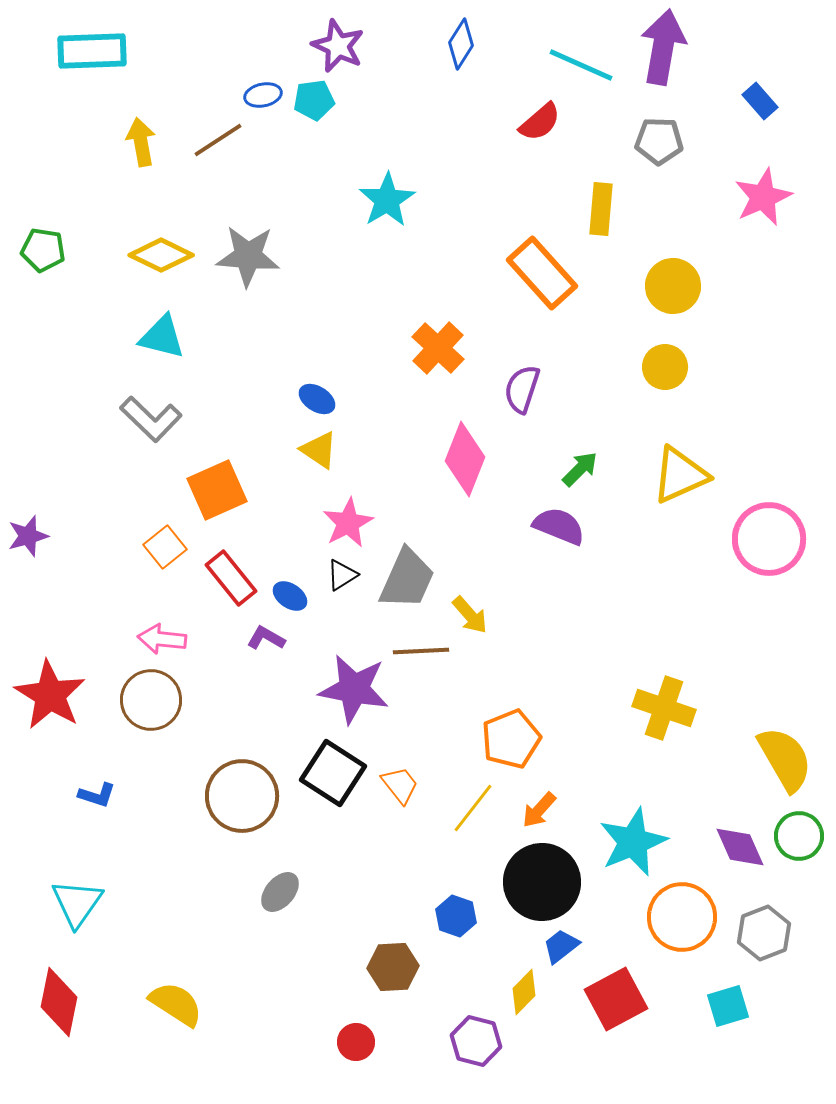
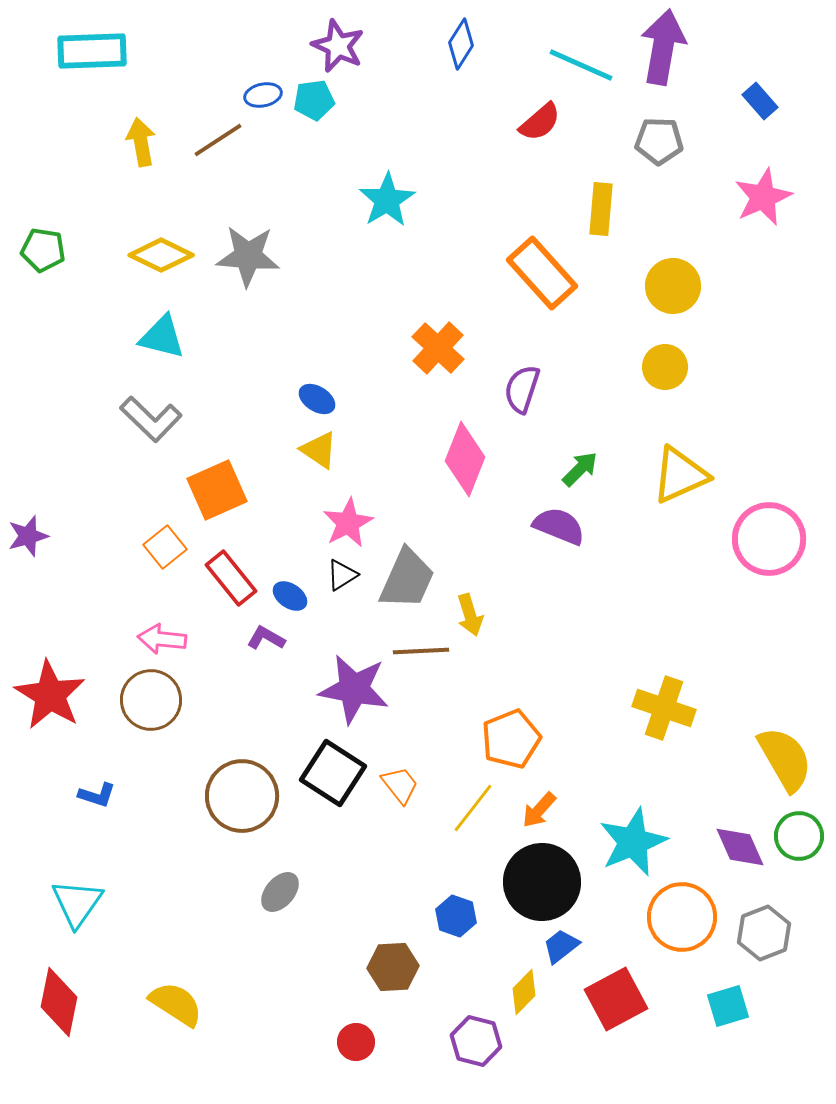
yellow arrow at (470, 615): rotated 24 degrees clockwise
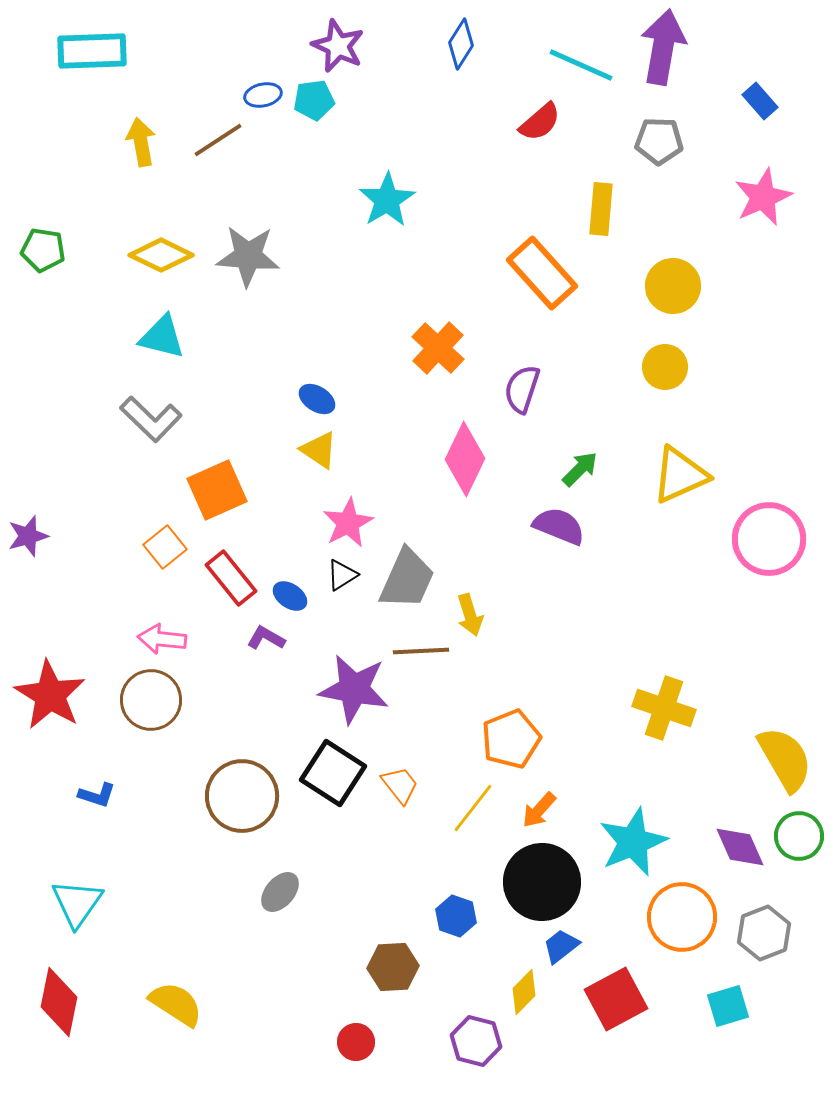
pink diamond at (465, 459): rotated 4 degrees clockwise
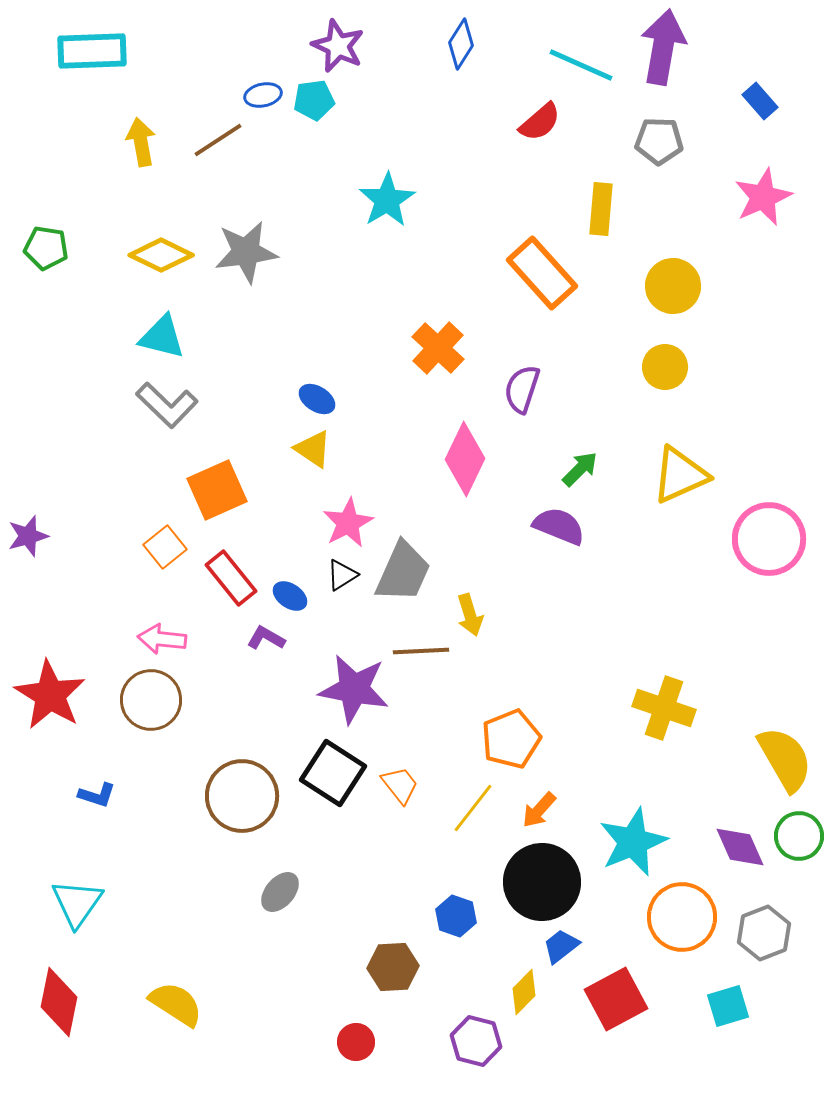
green pentagon at (43, 250): moved 3 px right, 2 px up
gray star at (248, 256): moved 2 px left, 4 px up; rotated 12 degrees counterclockwise
gray L-shape at (151, 419): moved 16 px right, 14 px up
yellow triangle at (319, 450): moved 6 px left, 1 px up
gray trapezoid at (407, 579): moved 4 px left, 7 px up
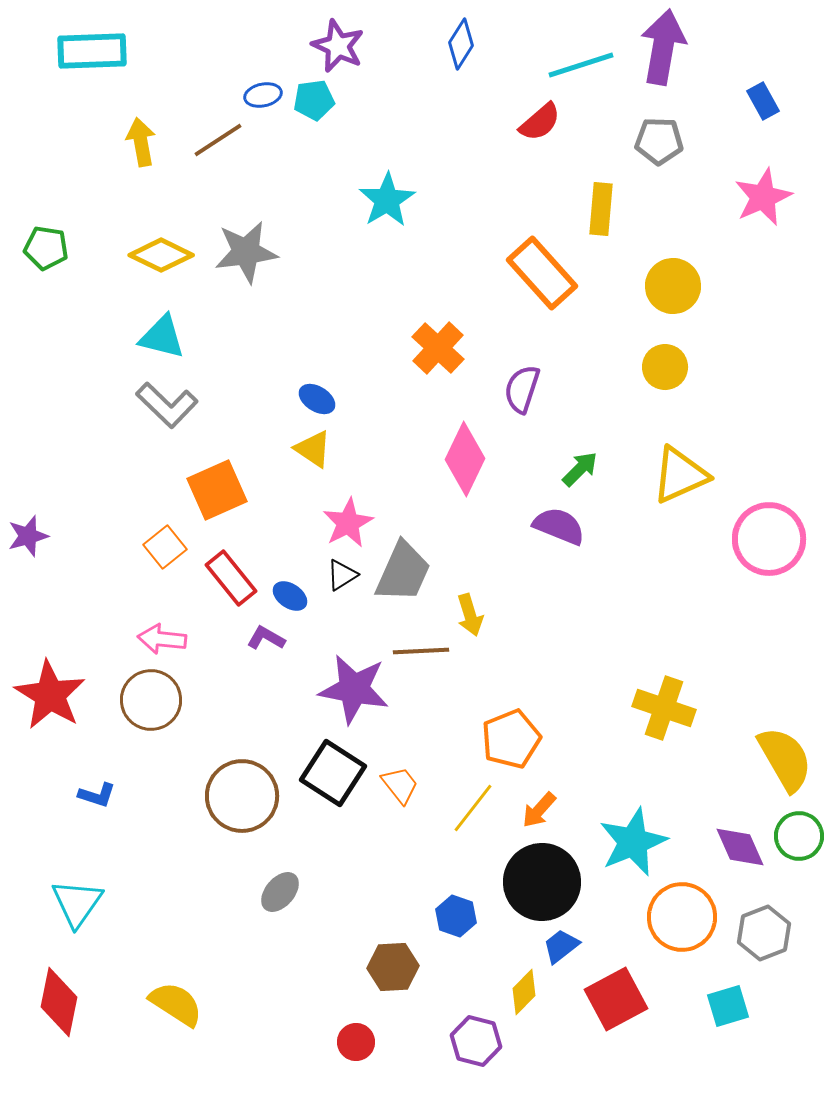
cyan line at (581, 65): rotated 42 degrees counterclockwise
blue rectangle at (760, 101): moved 3 px right; rotated 12 degrees clockwise
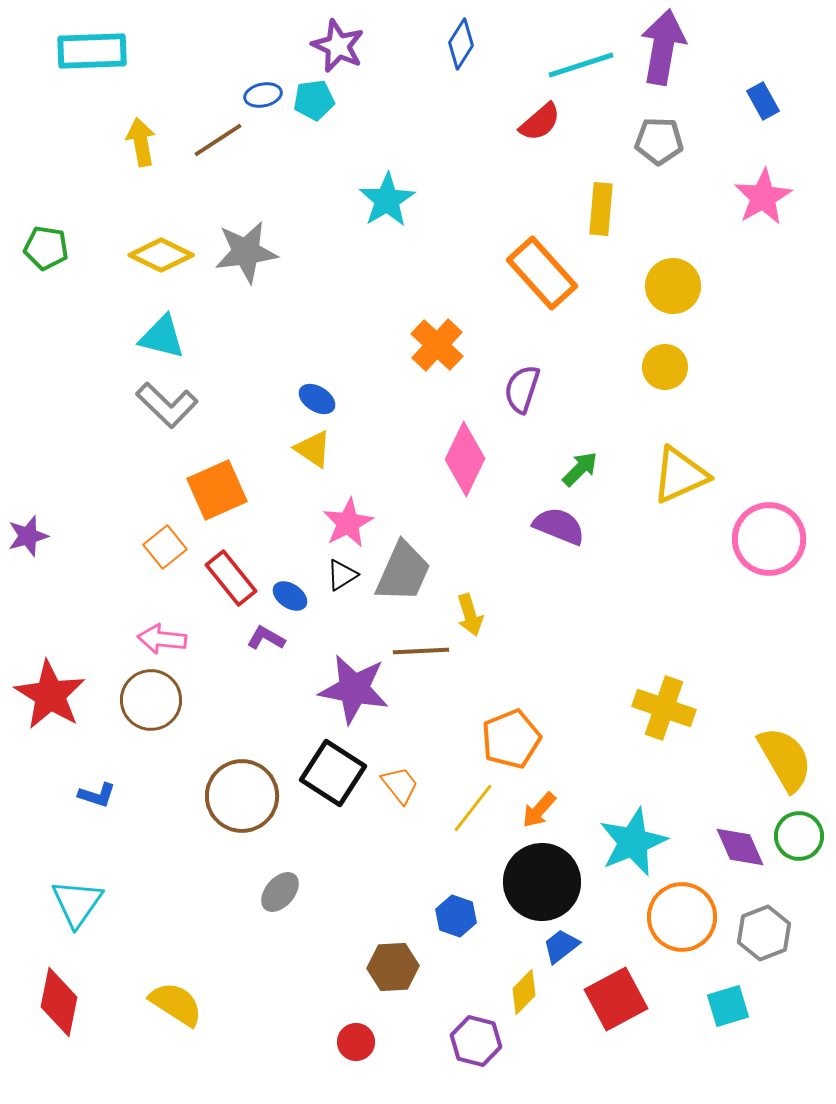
pink star at (763, 197): rotated 6 degrees counterclockwise
orange cross at (438, 348): moved 1 px left, 3 px up
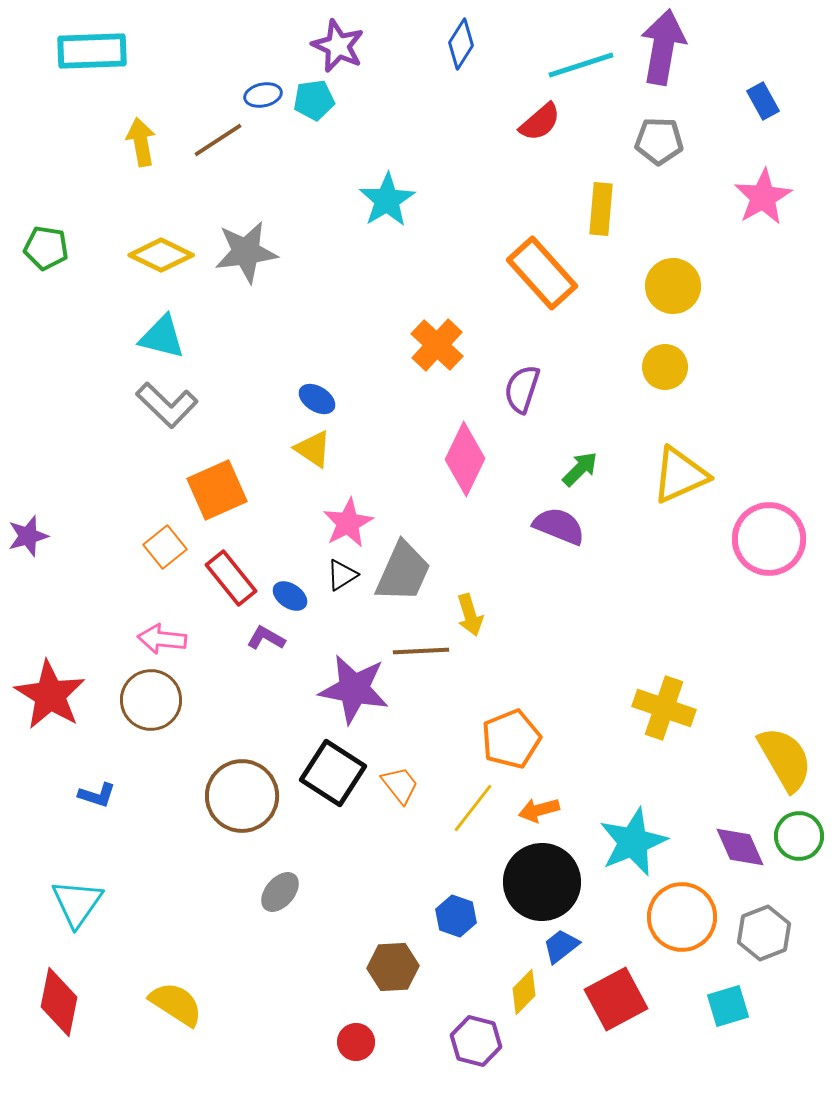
orange arrow at (539, 810): rotated 33 degrees clockwise
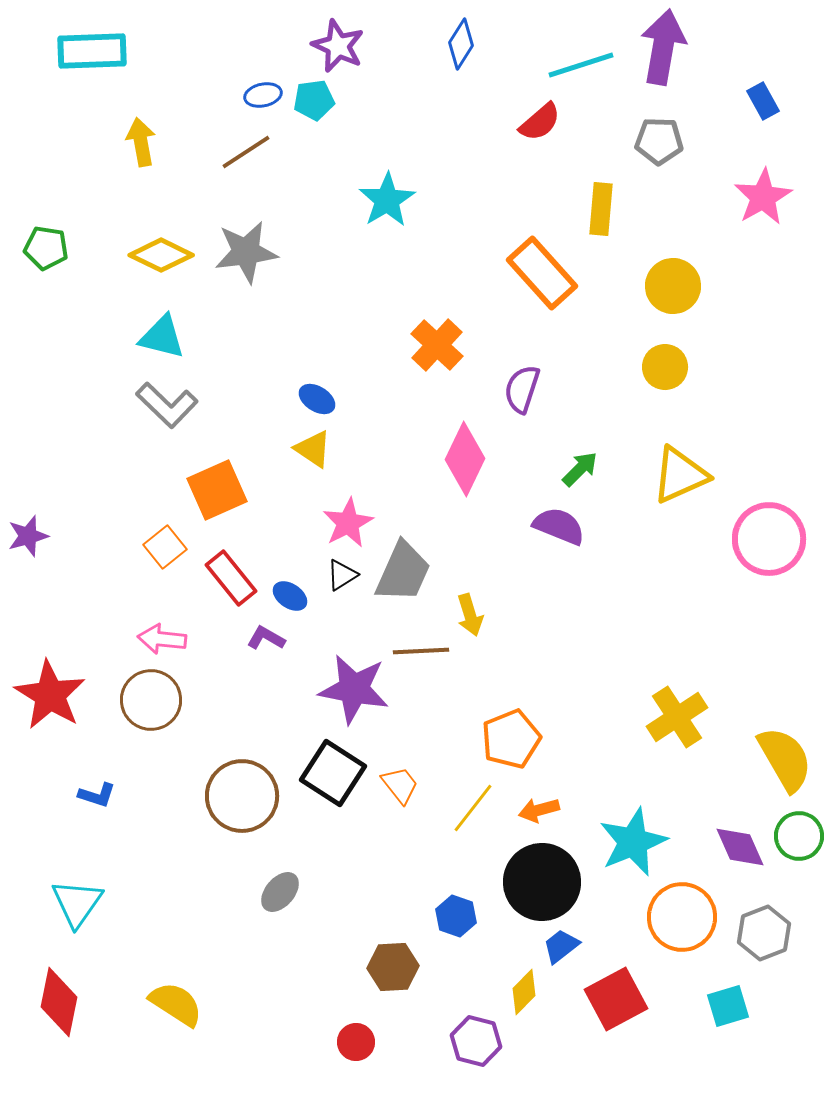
brown line at (218, 140): moved 28 px right, 12 px down
yellow cross at (664, 708): moved 13 px right, 9 px down; rotated 38 degrees clockwise
